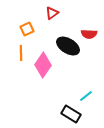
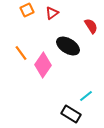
orange square: moved 19 px up
red semicircle: moved 2 px right, 8 px up; rotated 126 degrees counterclockwise
orange line: rotated 35 degrees counterclockwise
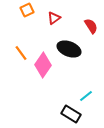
red triangle: moved 2 px right, 5 px down
black ellipse: moved 1 px right, 3 px down; rotated 10 degrees counterclockwise
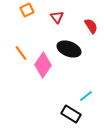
red triangle: moved 3 px right, 1 px up; rotated 32 degrees counterclockwise
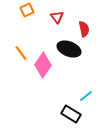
red semicircle: moved 7 px left, 3 px down; rotated 21 degrees clockwise
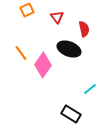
cyan line: moved 4 px right, 7 px up
